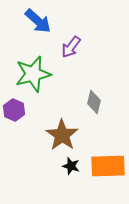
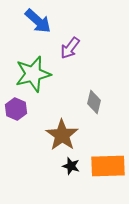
purple arrow: moved 1 px left, 1 px down
purple hexagon: moved 2 px right, 1 px up
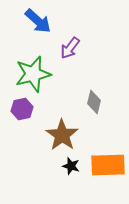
purple hexagon: moved 6 px right; rotated 25 degrees clockwise
orange rectangle: moved 1 px up
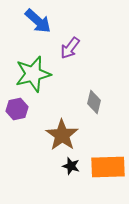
purple hexagon: moved 5 px left
orange rectangle: moved 2 px down
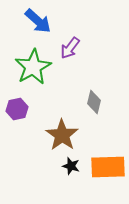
green star: moved 7 px up; rotated 15 degrees counterclockwise
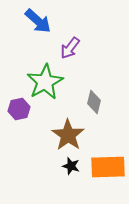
green star: moved 12 px right, 15 px down
purple hexagon: moved 2 px right
brown star: moved 6 px right
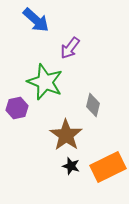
blue arrow: moved 2 px left, 1 px up
green star: rotated 21 degrees counterclockwise
gray diamond: moved 1 px left, 3 px down
purple hexagon: moved 2 px left, 1 px up
brown star: moved 2 px left
orange rectangle: rotated 24 degrees counterclockwise
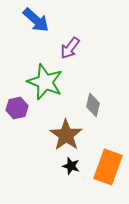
orange rectangle: rotated 44 degrees counterclockwise
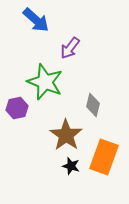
orange rectangle: moved 4 px left, 10 px up
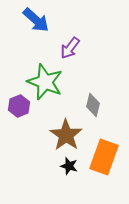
purple hexagon: moved 2 px right, 2 px up; rotated 10 degrees counterclockwise
black star: moved 2 px left
